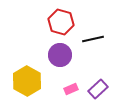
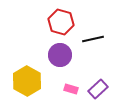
pink rectangle: rotated 40 degrees clockwise
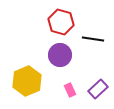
black line: rotated 20 degrees clockwise
yellow hexagon: rotated 8 degrees clockwise
pink rectangle: moved 1 px left, 1 px down; rotated 48 degrees clockwise
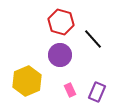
black line: rotated 40 degrees clockwise
purple rectangle: moved 1 px left, 3 px down; rotated 24 degrees counterclockwise
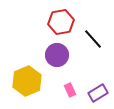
red hexagon: rotated 25 degrees counterclockwise
purple circle: moved 3 px left
purple rectangle: moved 1 px right, 1 px down; rotated 36 degrees clockwise
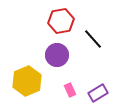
red hexagon: moved 1 px up
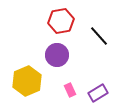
black line: moved 6 px right, 3 px up
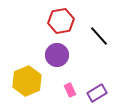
purple rectangle: moved 1 px left
